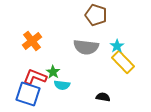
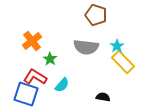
green star: moved 3 px left, 13 px up
red L-shape: rotated 10 degrees clockwise
cyan semicircle: rotated 56 degrees counterclockwise
blue square: moved 2 px left
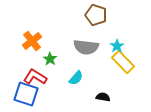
cyan semicircle: moved 14 px right, 7 px up
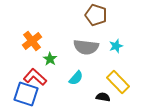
cyan star: moved 1 px left; rotated 16 degrees clockwise
yellow rectangle: moved 5 px left, 20 px down
red L-shape: rotated 10 degrees clockwise
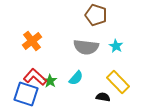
cyan star: rotated 24 degrees counterclockwise
green star: moved 22 px down
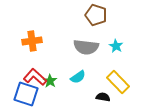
orange cross: rotated 30 degrees clockwise
cyan semicircle: moved 2 px right, 1 px up; rotated 14 degrees clockwise
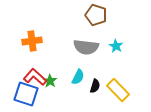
cyan semicircle: rotated 28 degrees counterclockwise
yellow rectangle: moved 8 px down
black semicircle: moved 8 px left, 11 px up; rotated 96 degrees clockwise
